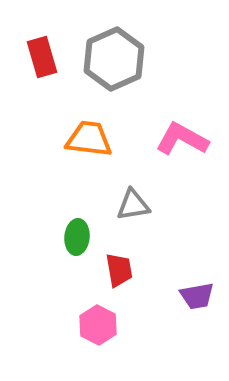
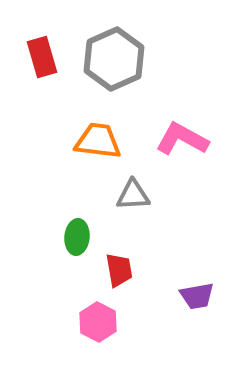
orange trapezoid: moved 9 px right, 2 px down
gray triangle: moved 10 px up; rotated 6 degrees clockwise
pink hexagon: moved 3 px up
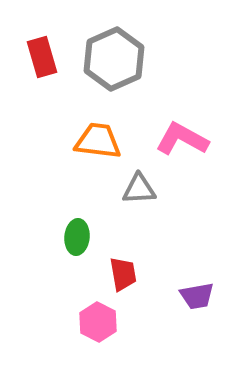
gray triangle: moved 6 px right, 6 px up
red trapezoid: moved 4 px right, 4 px down
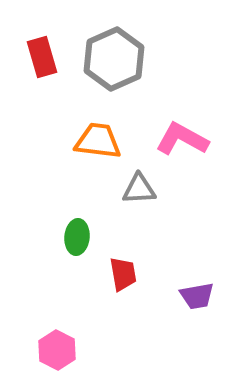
pink hexagon: moved 41 px left, 28 px down
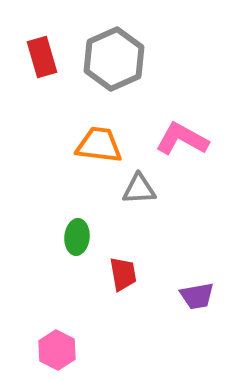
orange trapezoid: moved 1 px right, 4 px down
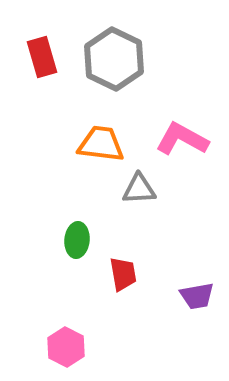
gray hexagon: rotated 10 degrees counterclockwise
orange trapezoid: moved 2 px right, 1 px up
green ellipse: moved 3 px down
pink hexagon: moved 9 px right, 3 px up
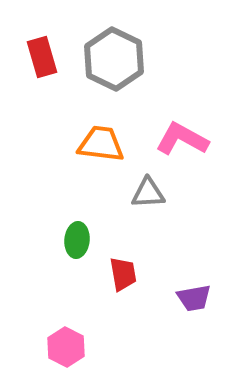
gray triangle: moved 9 px right, 4 px down
purple trapezoid: moved 3 px left, 2 px down
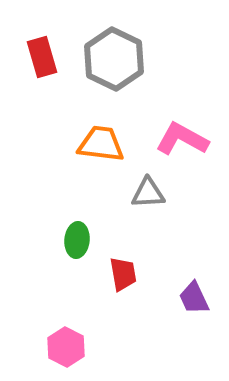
purple trapezoid: rotated 75 degrees clockwise
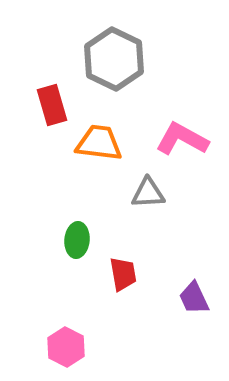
red rectangle: moved 10 px right, 48 px down
orange trapezoid: moved 2 px left, 1 px up
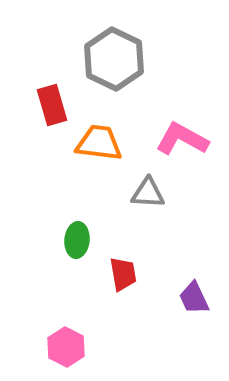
gray triangle: rotated 6 degrees clockwise
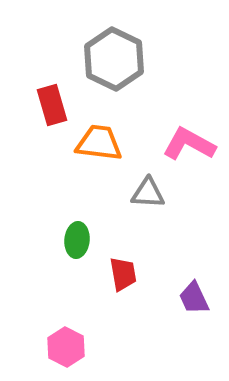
pink L-shape: moved 7 px right, 5 px down
